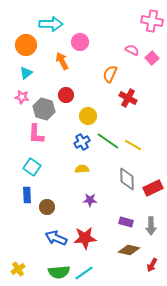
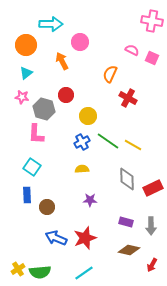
pink square: rotated 24 degrees counterclockwise
red star: rotated 15 degrees counterclockwise
green semicircle: moved 19 px left
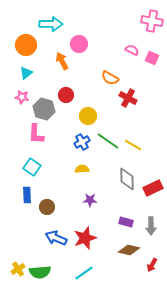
pink circle: moved 1 px left, 2 px down
orange semicircle: moved 4 px down; rotated 84 degrees counterclockwise
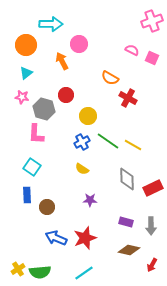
pink cross: rotated 30 degrees counterclockwise
yellow semicircle: rotated 144 degrees counterclockwise
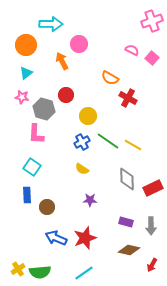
pink square: rotated 16 degrees clockwise
